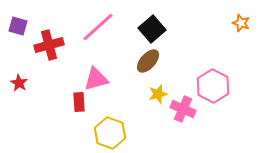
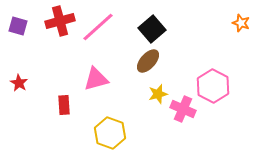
red cross: moved 11 px right, 24 px up
red rectangle: moved 15 px left, 3 px down
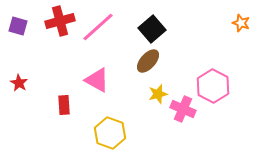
pink triangle: moved 1 px right, 1 px down; rotated 44 degrees clockwise
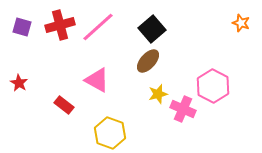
red cross: moved 4 px down
purple square: moved 4 px right, 1 px down
red rectangle: rotated 48 degrees counterclockwise
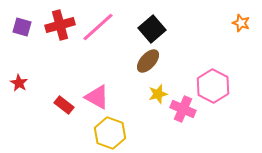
pink triangle: moved 17 px down
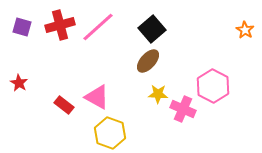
orange star: moved 4 px right, 7 px down; rotated 12 degrees clockwise
yellow star: rotated 18 degrees clockwise
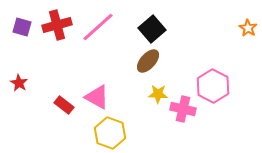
red cross: moved 3 px left
orange star: moved 3 px right, 2 px up
pink cross: rotated 10 degrees counterclockwise
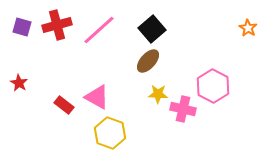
pink line: moved 1 px right, 3 px down
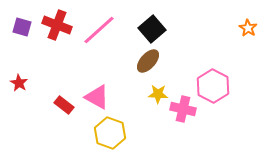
red cross: rotated 36 degrees clockwise
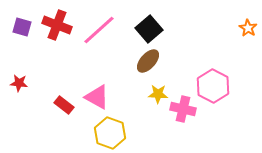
black square: moved 3 px left
red star: rotated 24 degrees counterclockwise
